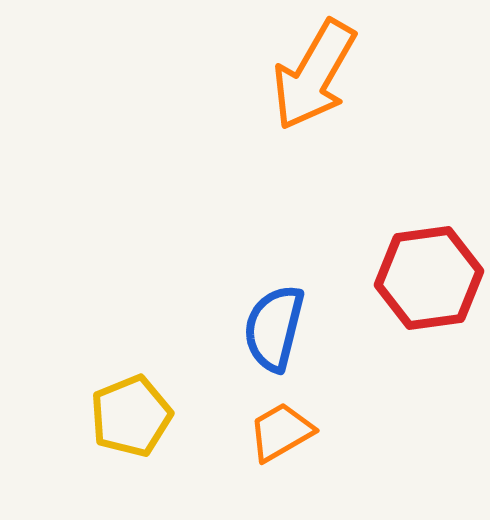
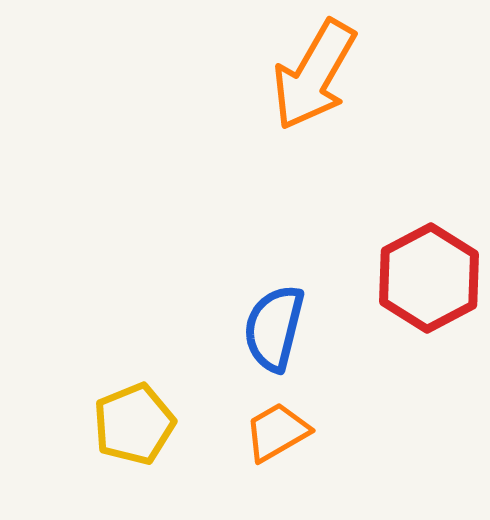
red hexagon: rotated 20 degrees counterclockwise
yellow pentagon: moved 3 px right, 8 px down
orange trapezoid: moved 4 px left
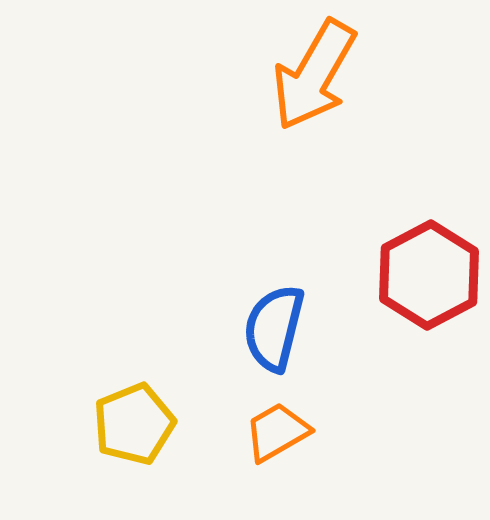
red hexagon: moved 3 px up
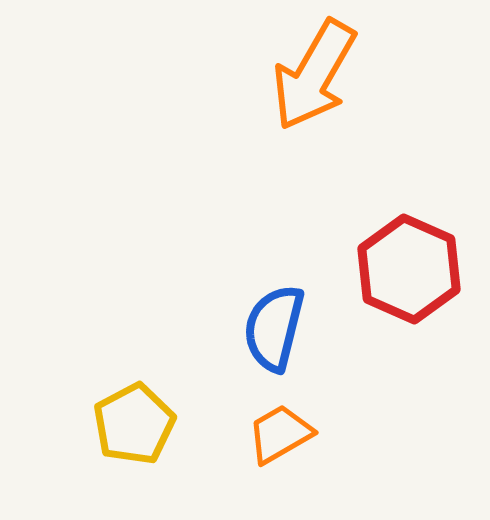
red hexagon: moved 20 px left, 6 px up; rotated 8 degrees counterclockwise
yellow pentagon: rotated 6 degrees counterclockwise
orange trapezoid: moved 3 px right, 2 px down
